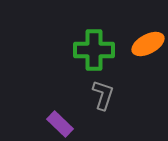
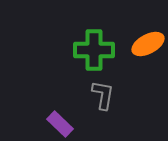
gray L-shape: rotated 8 degrees counterclockwise
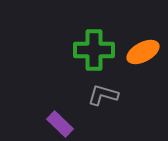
orange ellipse: moved 5 px left, 8 px down
gray L-shape: rotated 84 degrees counterclockwise
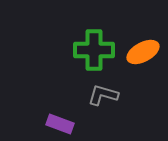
purple rectangle: rotated 24 degrees counterclockwise
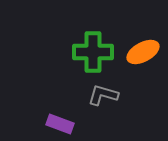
green cross: moved 1 px left, 2 px down
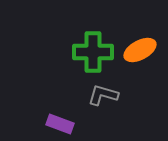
orange ellipse: moved 3 px left, 2 px up
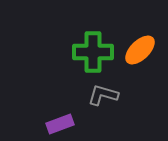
orange ellipse: rotated 16 degrees counterclockwise
purple rectangle: rotated 40 degrees counterclockwise
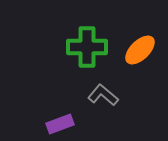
green cross: moved 6 px left, 5 px up
gray L-shape: rotated 24 degrees clockwise
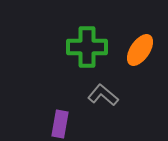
orange ellipse: rotated 12 degrees counterclockwise
purple rectangle: rotated 60 degrees counterclockwise
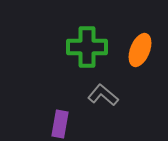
orange ellipse: rotated 12 degrees counterclockwise
